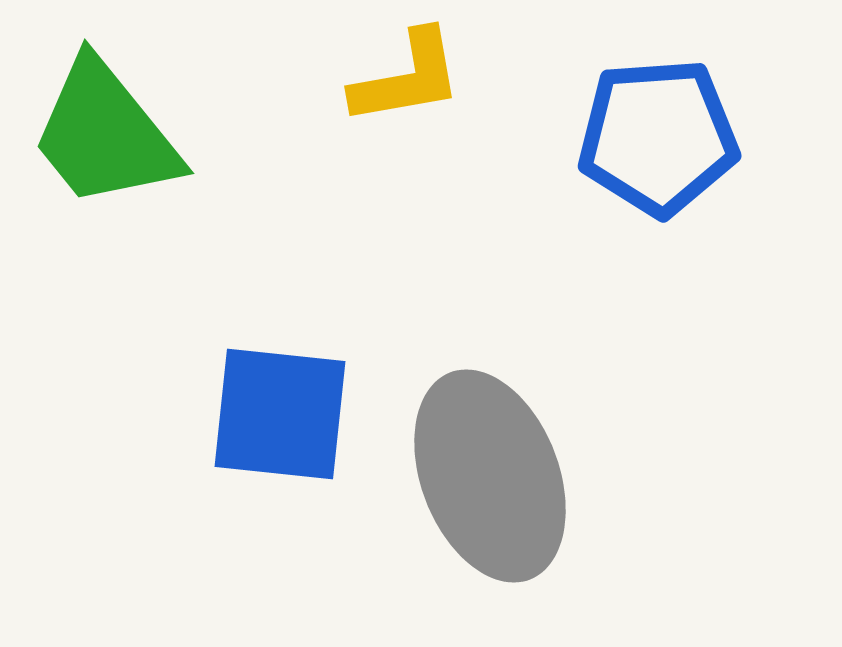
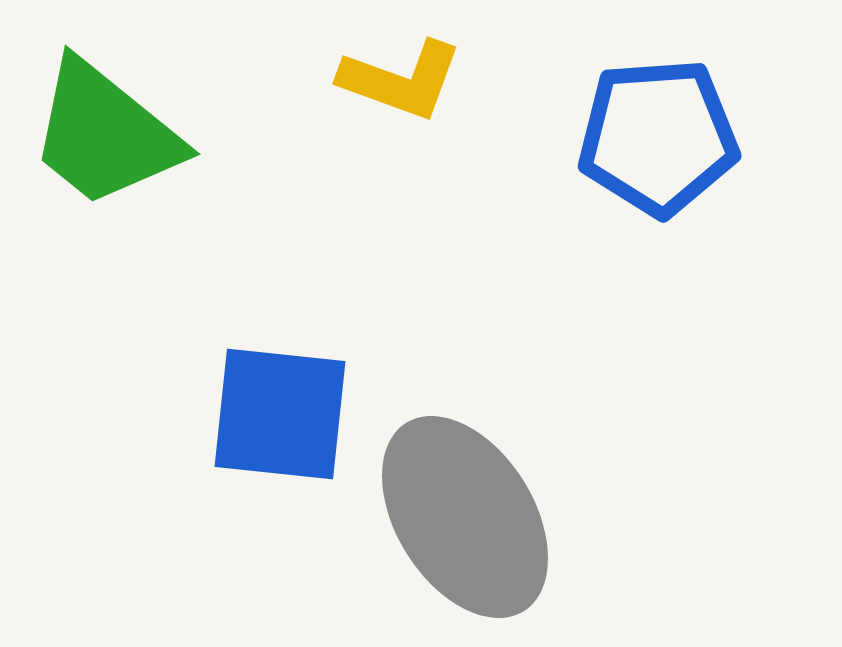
yellow L-shape: moved 6 px left, 2 px down; rotated 30 degrees clockwise
green trapezoid: rotated 12 degrees counterclockwise
gray ellipse: moved 25 px left, 41 px down; rotated 11 degrees counterclockwise
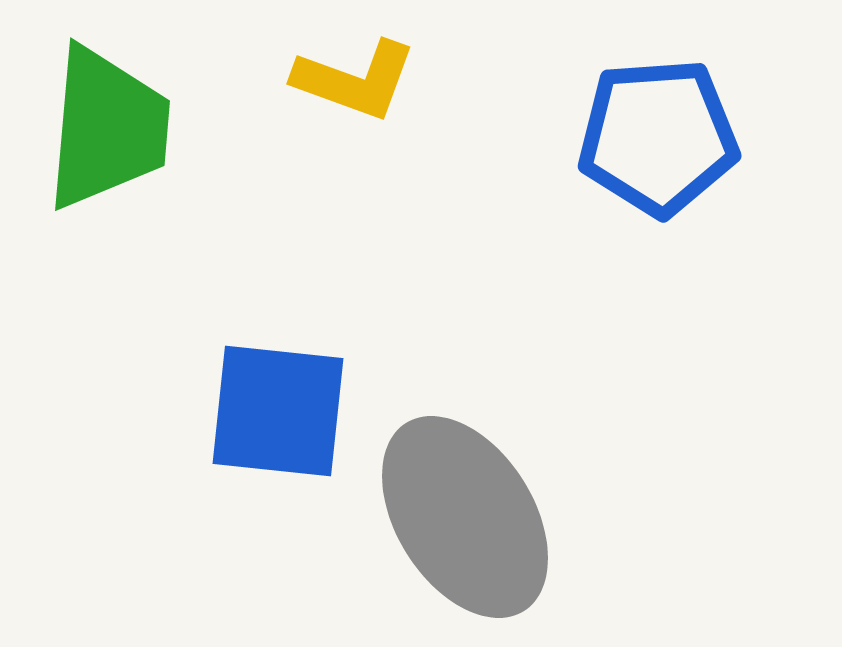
yellow L-shape: moved 46 px left
green trapezoid: moved 2 px right, 6 px up; rotated 124 degrees counterclockwise
blue square: moved 2 px left, 3 px up
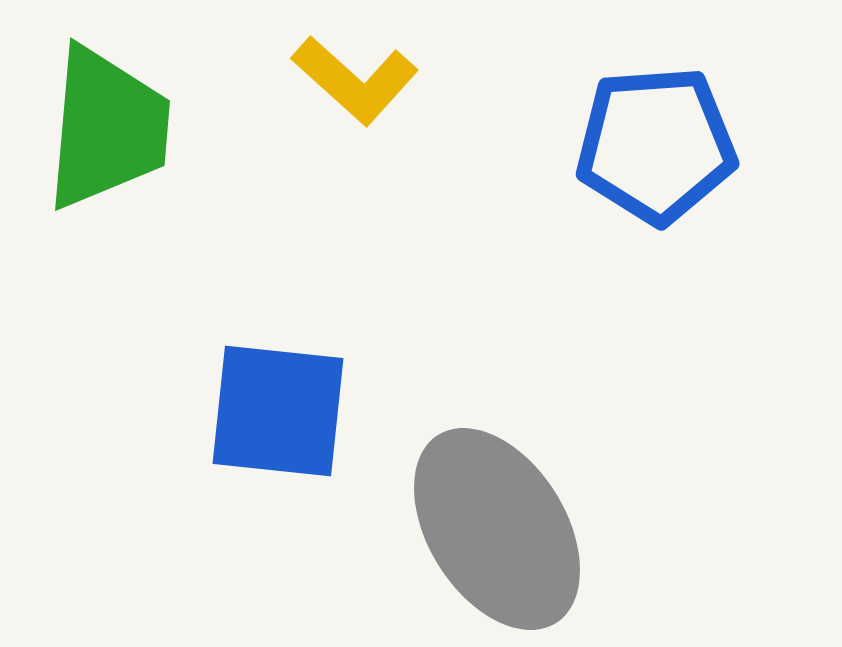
yellow L-shape: rotated 22 degrees clockwise
blue pentagon: moved 2 px left, 8 px down
gray ellipse: moved 32 px right, 12 px down
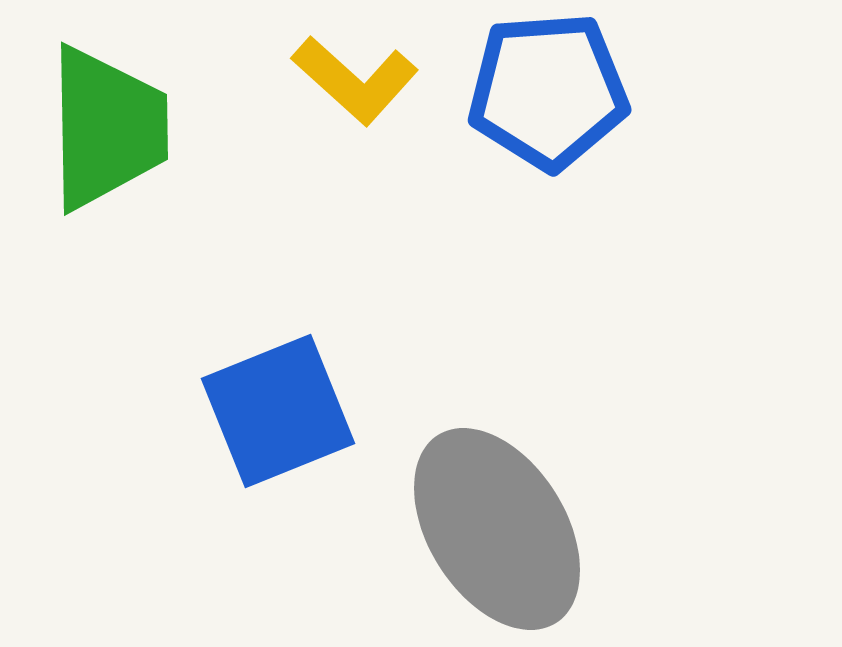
green trapezoid: rotated 6 degrees counterclockwise
blue pentagon: moved 108 px left, 54 px up
blue square: rotated 28 degrees counterclockwise
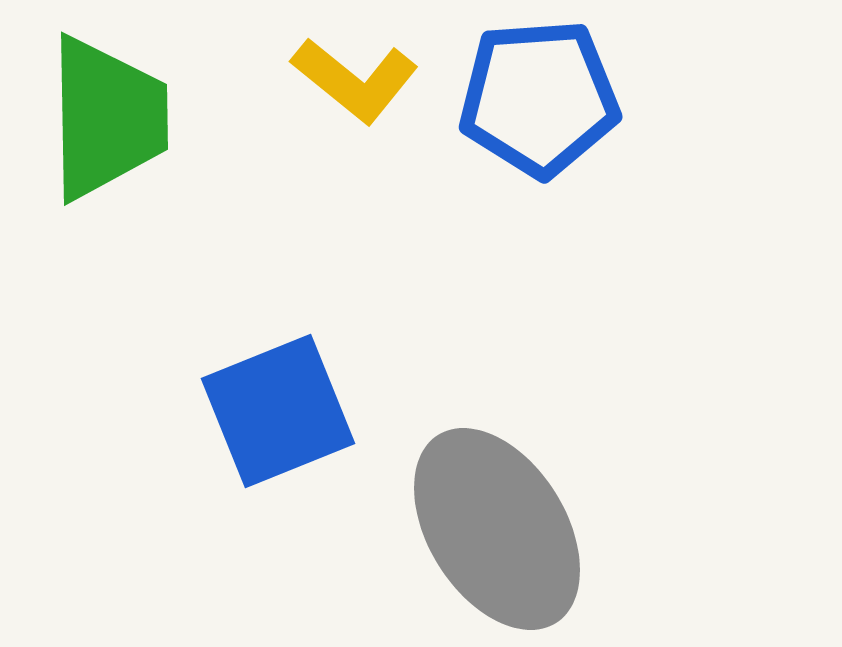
yellow L-shape: rotated 3 degrees counterclockwise
blue pentagon: moved 9 px left, 7 px down
green trapezoid: moved 10 px up
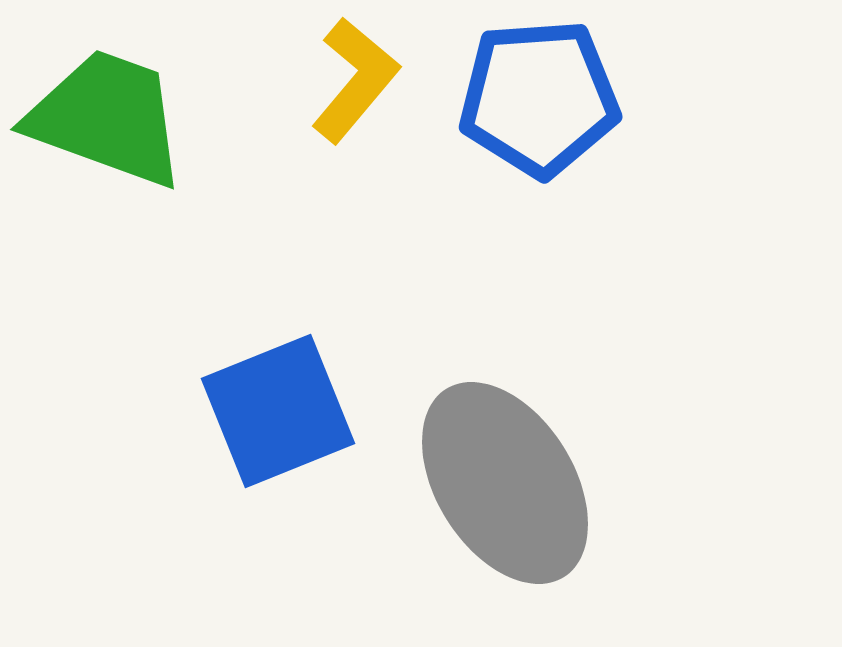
yellow L-shape: rotated 89 degrees counterclockwise
green trapezoid: rotated 69 degrees counterclockwise
gray ellipse: moved 8 px right, 46 px up
